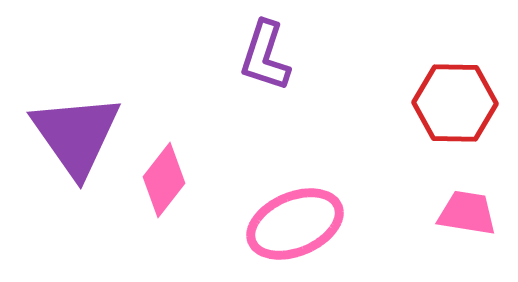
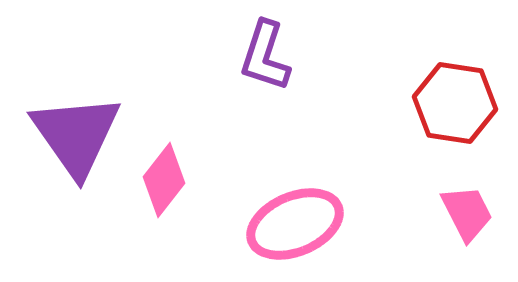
red hexagon: rotated 8 degrees clockwise
pink trapezoid: rotated 54 degrees clockwise
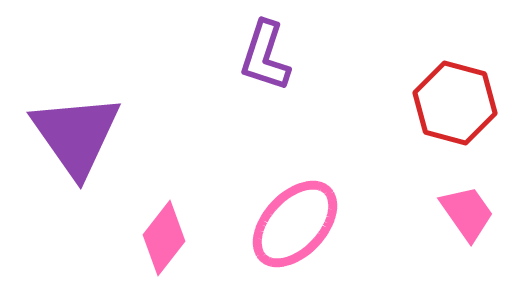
red hexagon: rotated 6 degrees clockwise
pink diamond: moved 58 px down
pink trapezoid: rotated 8 degrees counterclockwise
pink ellipse: rotated 24 degrees counterclockwise
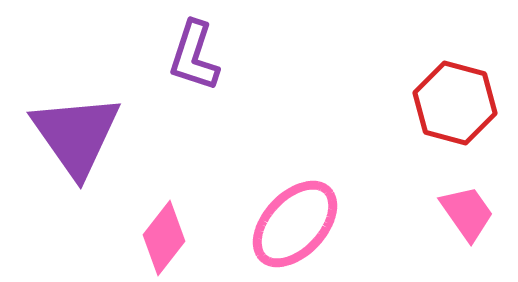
purple L-shape: moved 71 px left
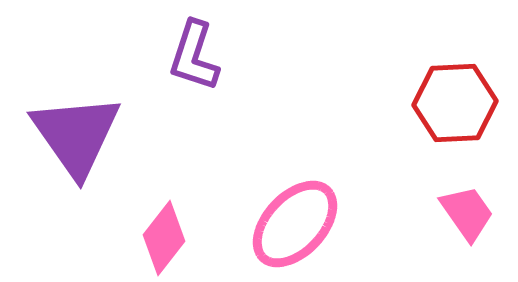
red hexagon: rotated 18 degrees counterclockwise
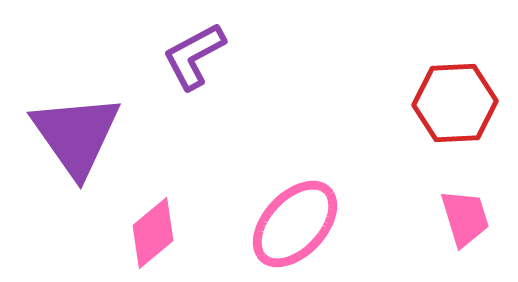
purple L-shape: rotated 44 degrees clockwise
pink trapezoid: moved 2 px left, 5 px down; rotated 18 degrees clockwise
pink diamond: moved 11 px left, 5 px up; rotated 12 degrees clockwise
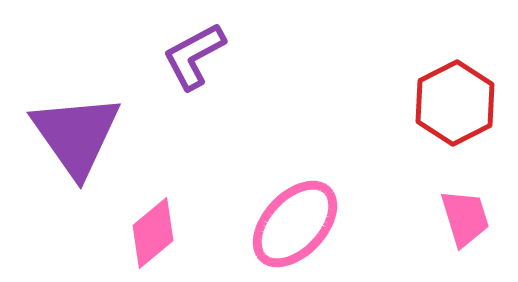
red hexagon: rotated 24 degrees counterclockwise
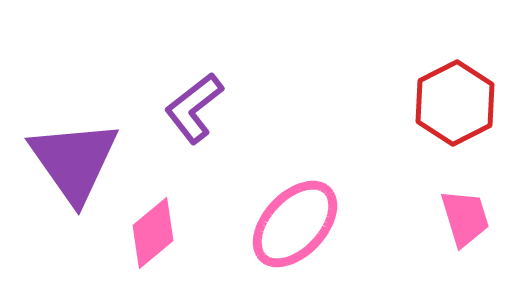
purple L-shape: moved 52 px down; rotated 10 degrees counterclockwise
purple triangle: moved 2 px left, 26 px down
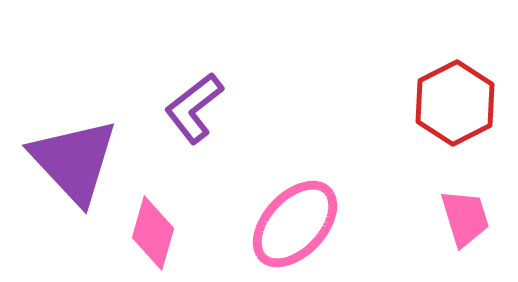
purple triangle: rotated 8 degrees counterclockwise
pink diamond: rotated 34 degrees counterclockwise
